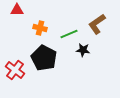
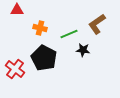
red cross: moved 1 px up
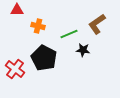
orange cross: moved 2 px left, 2 px up
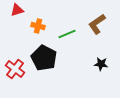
red triangle: rotated 16 degrees counterclockwise
green line: moved 2 px left
black star: moved 18 px right, 14 px down
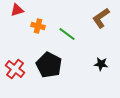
brown L-shape: moved 4 px right, 6 px up
green line: rotated 60 degrees clockwise
black pentagon: moved 5 px right, 7 px down
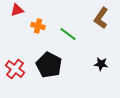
brown L-shape: rotated 20 degrees counterclockwise
green line: moved 1 px right
